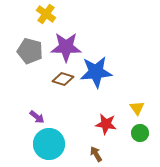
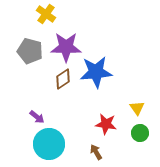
brown diamond: rotated 50 degrees counterclockwise
brown arrow: moved 2 px up
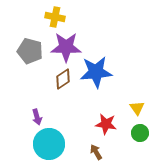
yellow cross: moved 9 px right, 3 px down; rotated 24 degrees counterclockwise
purple arrow: rotated 35 degrees clockwise
